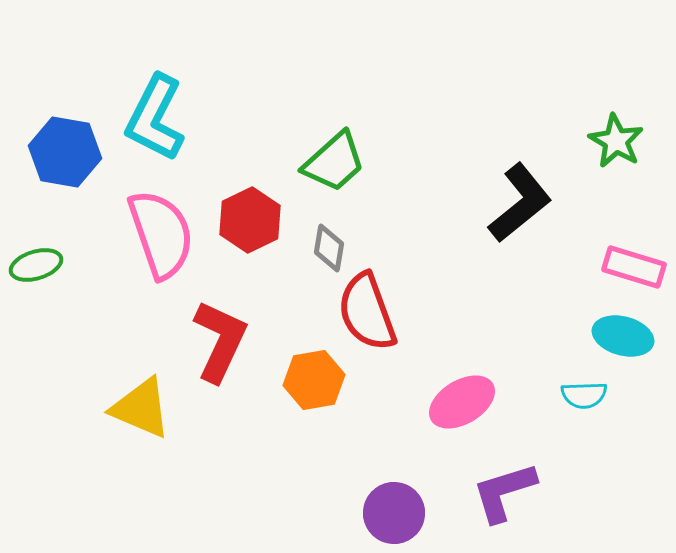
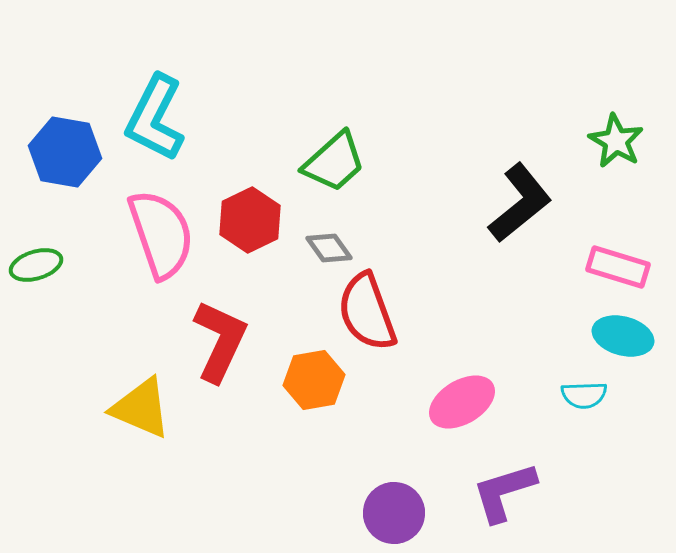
gray diamond: rotated 45 degrees counterclockwise
pink rectangle: moved 16 px left
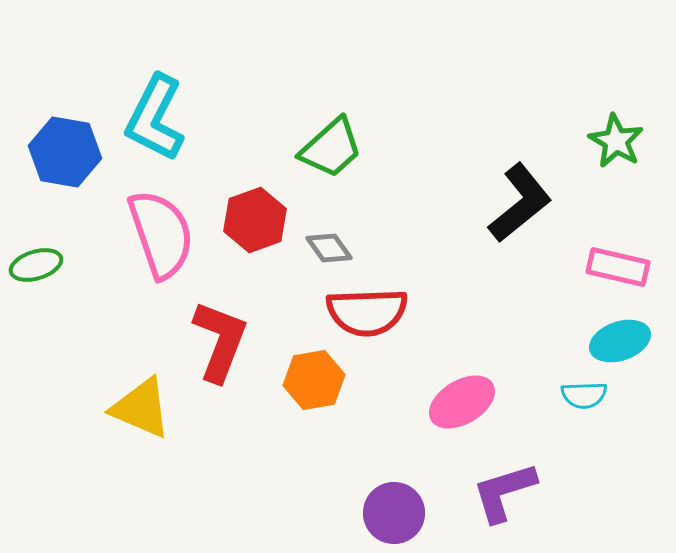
green trapezoid: moved 3 px left, 14 px up
red hexagon: moved 5 px right; rotated 6 degrees clockwise
pink rectangle: rotated 4 degrees counterclockwise
red semicircle: rotated 72 degrees counterclockwise
cyan ellipse: moved 3 px left, 5 px down; rotated 34 degrees counterclockwise
red L-shape: rotated 4 degrees counterclockwise
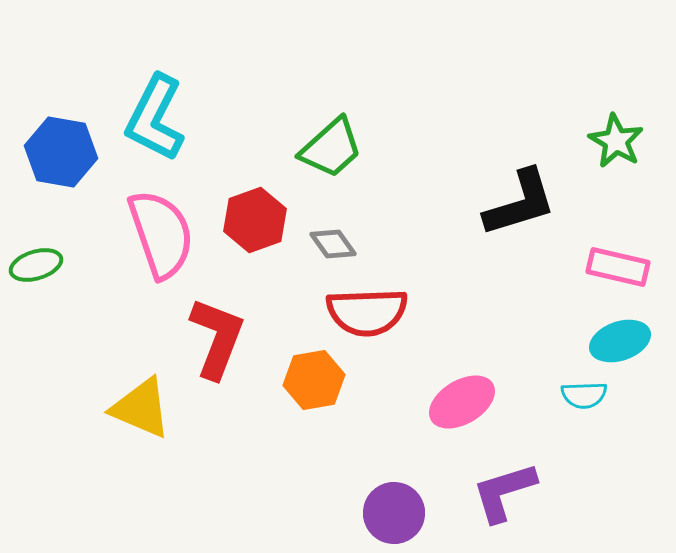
blue hexagon: moved 4 px left
black L-shape: rotated 22 degrees clockwise
gray diamond: moved 4 px right, 4 px up
red L-shape: moved 3 px left, 3 px up
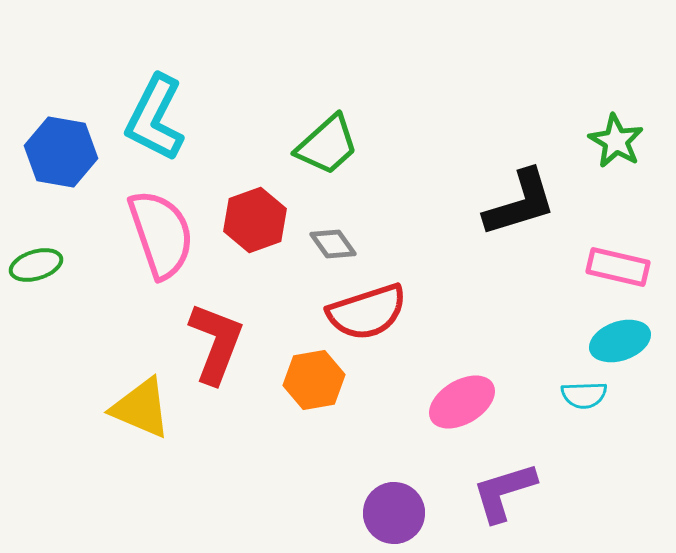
green trapezoid: moved 4 px left, 3 px up
red semicircle: rotated 16 degrees counterclockwise
red L-shape: moved 1 px left, 5 px down
